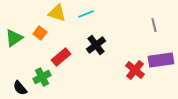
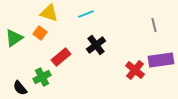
yellow triangle: moved 8 px left
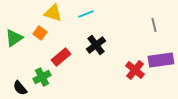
yellow triangle: moved 4 px right
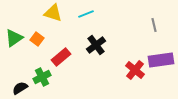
orange square: moved 3 px left, 6 px down
black semicircle: rotated 98 degrees clockwise
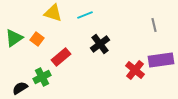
cyan line: moved 1 px left, 1 px down
black cross: moved 4 px right, 1 px up
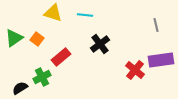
cyan line: rotated 28 degrees clockwise
gray line: moved 2 px right
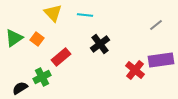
yellow triangle: rotated 30 degrees clockwise
gray line: rotated 64 degrees clockwise
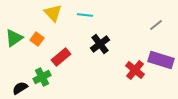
purple rectangle: rotated 25 degrees clockwise
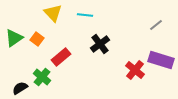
green cross: rotated 24 degrees counterclockwise
